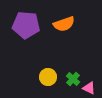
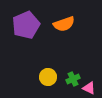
purple pentagon: rotated 28 degrees counterclockwise
green cross: rotated 24 degrees clockwise
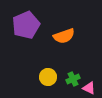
orange semicircle: moved 12 px down
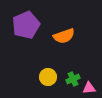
pink triangle: rotated 32 degrees counterclockwise
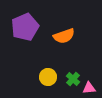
purple pentagon: moved 1 px left, 2 px down
green cross: rotated 24 degrees counterclockwise
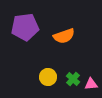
purple pentagon: rotated 16 degrees clockwise
pink triangle: moved 2 px right, 4 px up
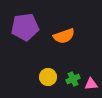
green cross: rotated 24 degrees clockwise
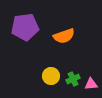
yellow circle: moved 3 px right, 1 px up
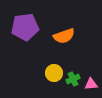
yellow circle: moved 3 px right, 3 px up
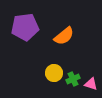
orange semicircle: rotated 20 degrees counterclockwise
pink triangle: rotated 24 degrees clockwise
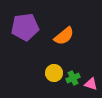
green cross: moved 1 px up
